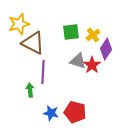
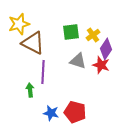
red star: moved 9 px right; rotated 18 degrees counterclockwise
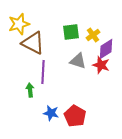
purple diamond: rotated 25 degrees clockwise
red pentagon: moved 4 px down; rotated 15 degrees clockwise
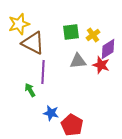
purple diamond: moved 2 px right
gray triangle: rotated 24 degrees counterclockwise
green arrow: rotated 24 degrees counterclockwise
red pentagon: moved 3 px left, 9 px down
